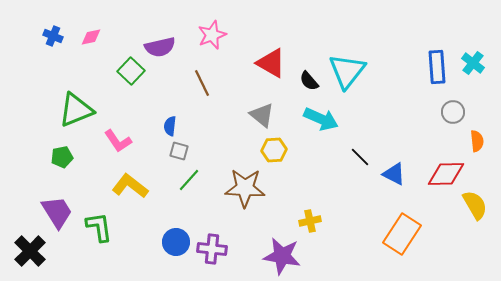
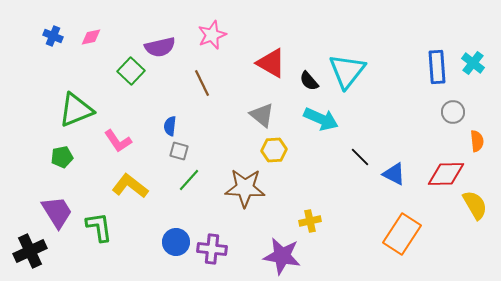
black cross: rotated 20 degrees clockwise
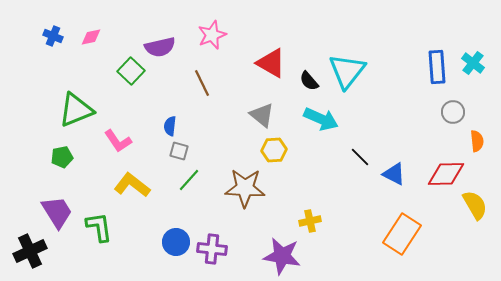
yellow L-shape: moved 2 px right, 1 px up
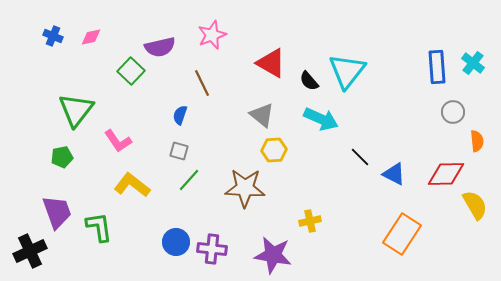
green triangle: rotated 30 degrees counterclockwise
blue semicircle: moved 10 px right, 11 px up; rotated 12 degrees clockwise
purple trapezoid: rotated 12 degrees clockwise
purple star: moved 9 px left, 1 px up
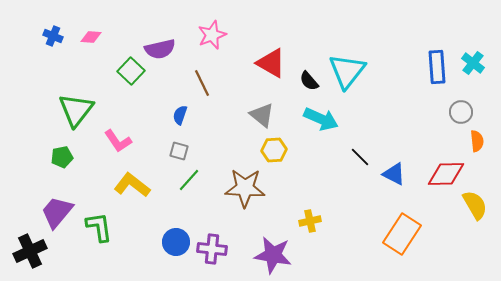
pink diamond: rotated 15 degrees clockwise
purple semicircle: moved 2 px down
gray circle: moved 8 px right
purple trapezoid: rotated 120 degrees counterclockwise
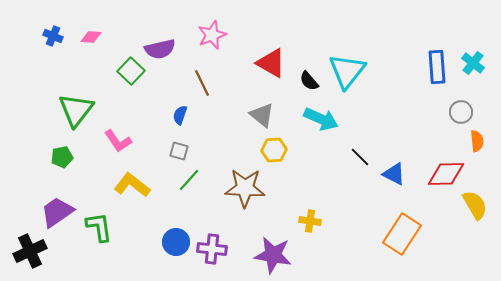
purple trapezoid: rotated 15 degrees clockwise
yellow cross: rotated 20 degrees clockwise
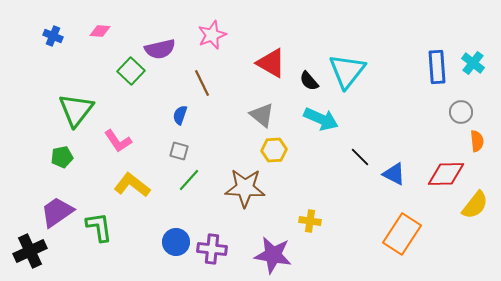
pink diamond: moved 9 px right, 6 px up
yellow semicircle: rotated 68 degrees clockwise
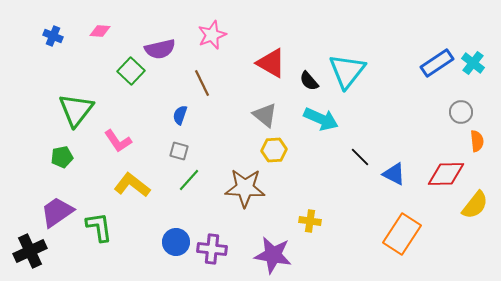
blue rectangle: moved 4 px up; rotated 60 degrees clockwise
gray triangle: moved 3 px right
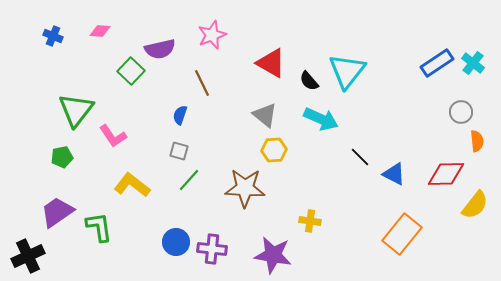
pink L-shape: moved 5 px left, 5 px up
orange rectangle: rotated 6 degrees clockwise
black cross: moved 2 px left, 5 px down
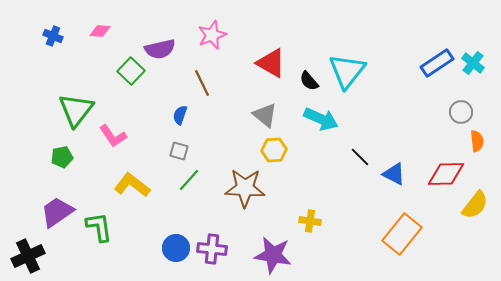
blue circle: moved 6 px down
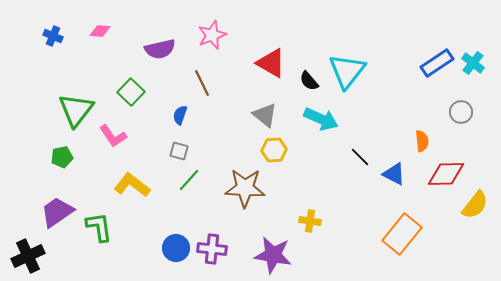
green square: moved 21 px down
orange semicircle: moved 55 px left
